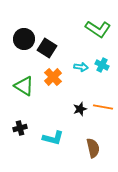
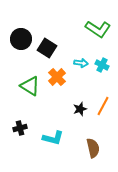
black circle: moved 3 px left
cyan arrow: moved 4 px up
orange cross: moved 4 px right
green triangle: moved 6 px right
orange line: moved 1 px up; rotated 72 degrees counterclockwise
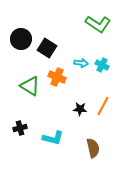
green L-shape: moved 5 px up
orange cross: rotated 24 degrees counterclockwise
black star: rotated 24 degrees clockwise
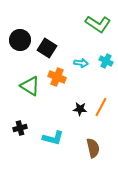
black circle: moved 1 px left, 1 px down
cyan cross: moved 4 px right, 4 px up
orange line: moved 2 px left, 1 px down
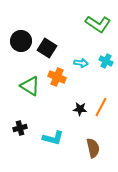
black circle: moved 1 px right, 1 px down
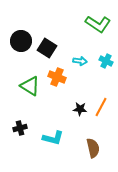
cyan arrow: moved 1 px left, 2 px up
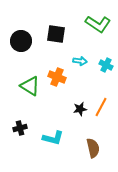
black square: moved 9 px right, 14 px up; rotated 24 degrees counterclockwise
cyan cross: moved 4 px down
black star: rotated 16 degrees counterclockwise
